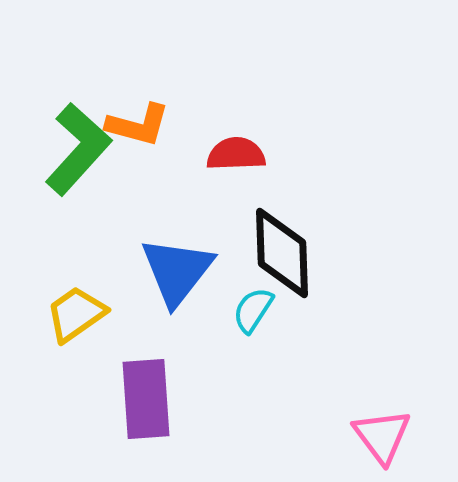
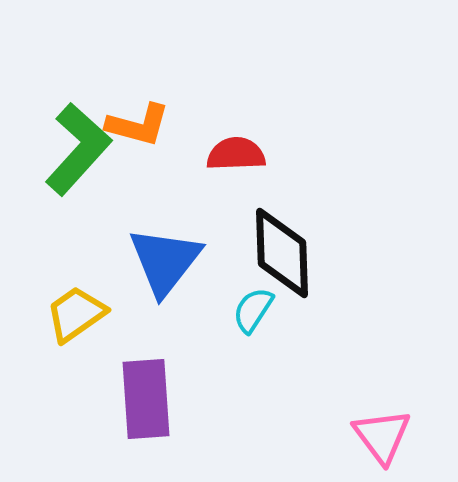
blue triangle: moved 12 px left, 10 px up
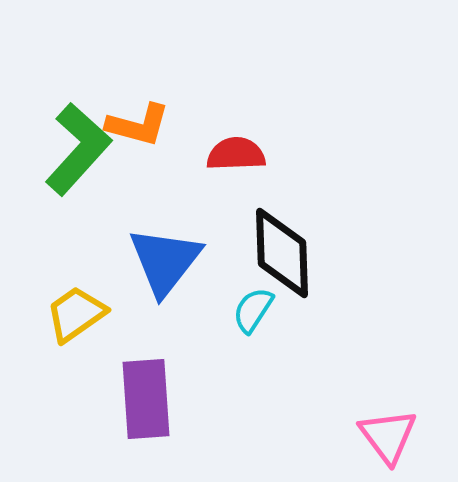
pink triangle: moved 6 px right
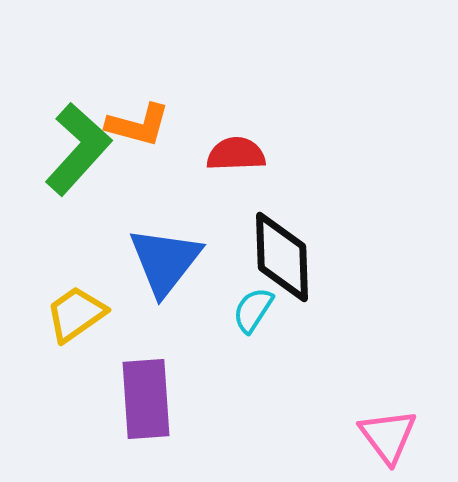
black diamond: moved 4 px down
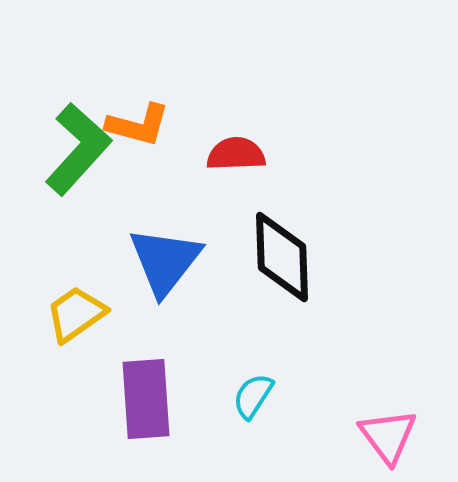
cyan semicircle: moved 86 px down
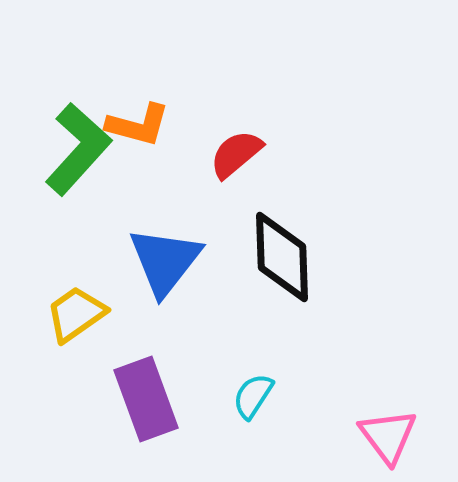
red semicircle: rotated 38 degrees counterclockwise
purple rectangle: rotated 16 degrees counterclockwise
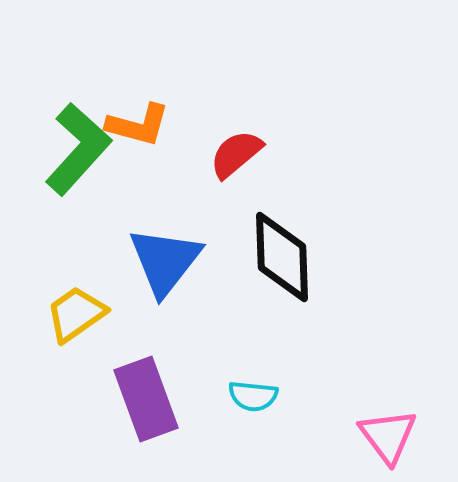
cyan semicircle: rotated 117 degrees counterclockwise
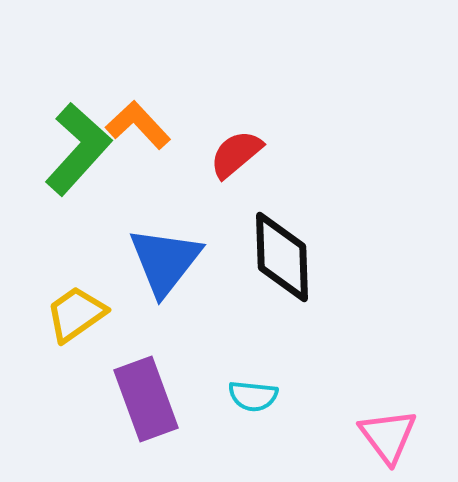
orange L-shape: rotated 148 degrees counterclockwise
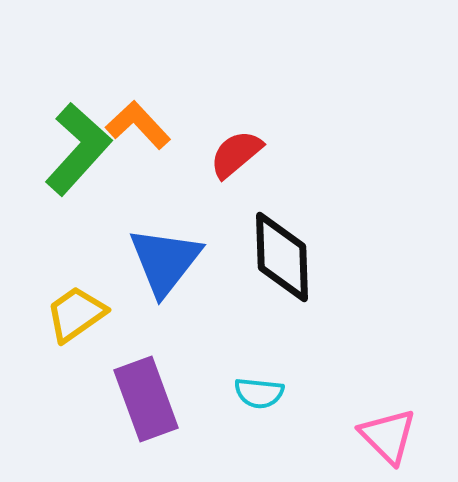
cyan semicircle: moved 6 px right, 3 px up
pink triangle: rotated 8 degrees counterclockwise
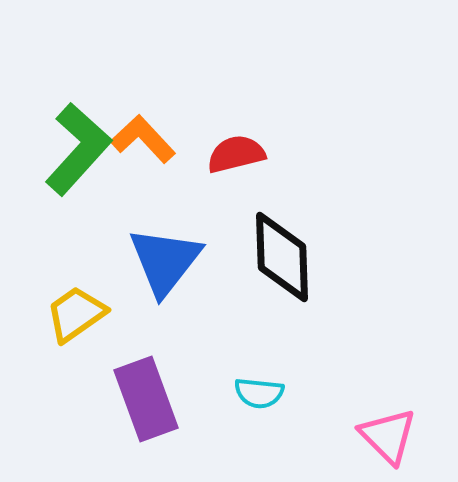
orange L-shape: moved 5 px right, 14 px down
red semicircle: rotated 26 degrees clockwise
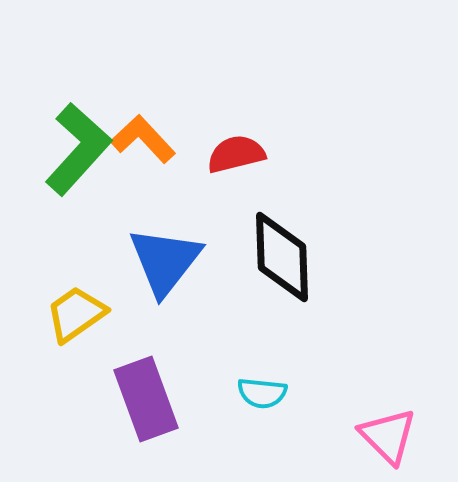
cyan semicircle: moved 3 px right
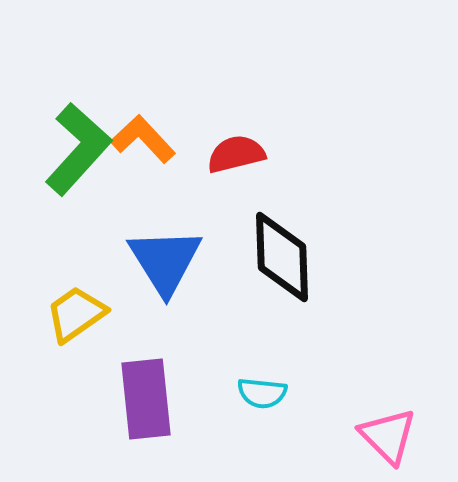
blue triangle: rotated 10 degrees counterclockwise
purple rectangle: rotated 14 degrees clockwise
